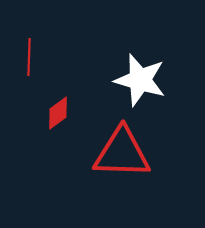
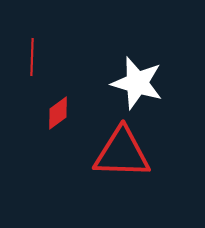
red line: moved 3 px right
white star: moved 3 px left, 3 px down
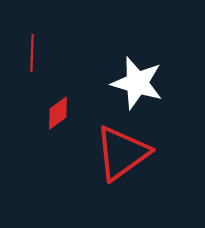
red line: moved 4 px up
red triangle: rotated 38 degrees counterclockwise
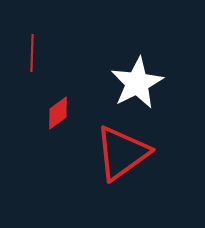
white star: rotated 28 degrees clockwise
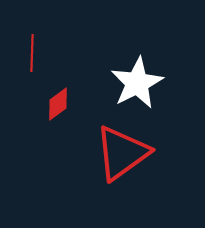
red diamond: moved 9 px up
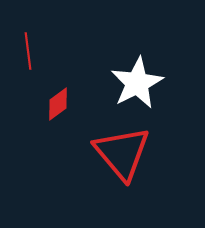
red line: moved 4 px left, 2 px up; rotated 9 degrees counterclockwise
red triangle: rotated 34 degrees counterclockwise
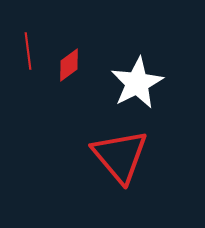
red diamond: moved 11 px right, 39 px up
red triangle: moved 2 px left, 3 px down
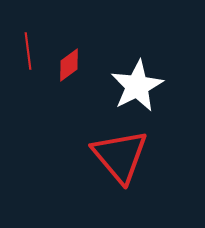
white star: moved 3 px down
